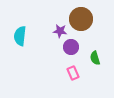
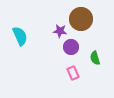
cyan semicircle: rotated 150 degrees clockwise
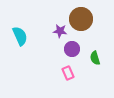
purple circle: moved 1 px right, 2 px down
pink rectangle: moved 5 px left
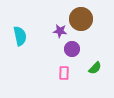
cyan semicircle: rotated 12 degrees clockwise
green semicircle: moved 10 px down; rotated 120 degrees counterclockwise
pink rectangle: moved 4 px left; rotated 24 degrees clockwise
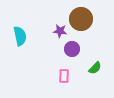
pink rectangle: moved 3 px down
